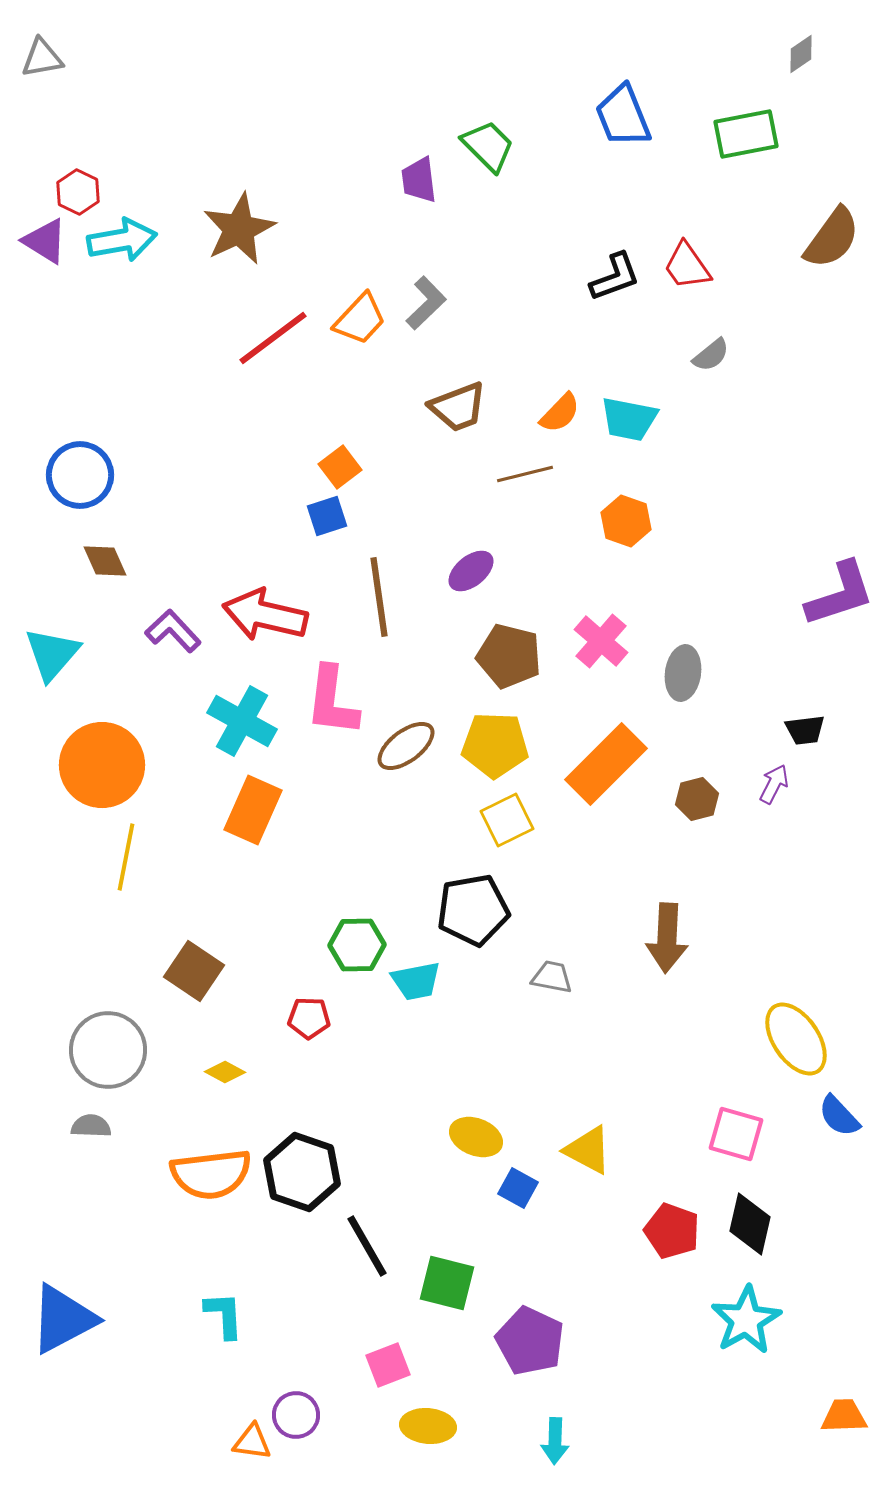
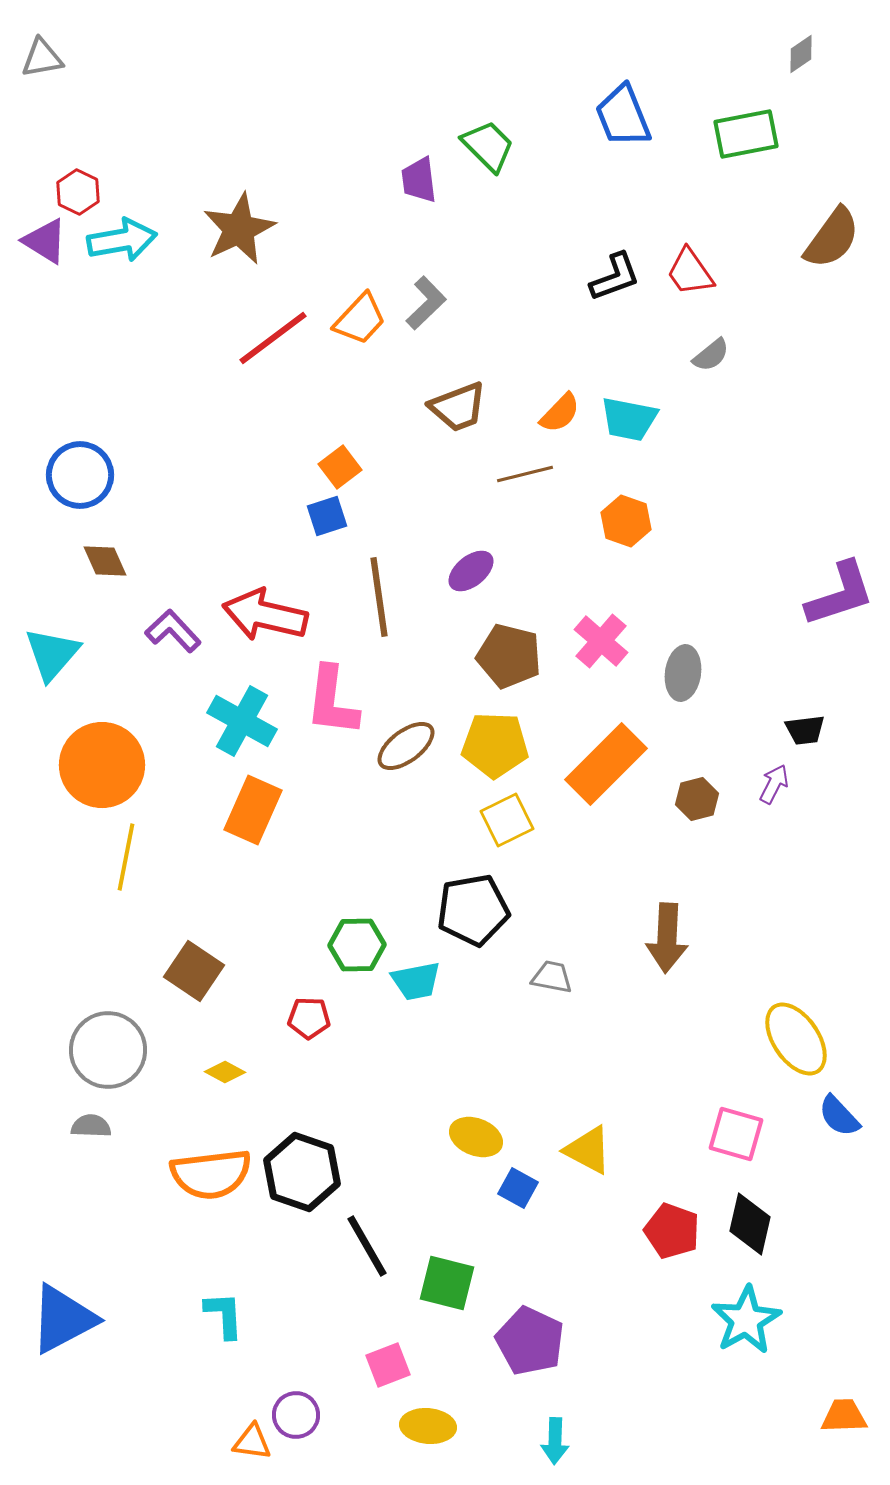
red trapezoid at (687, 266): moved 3 px right, 6 px down
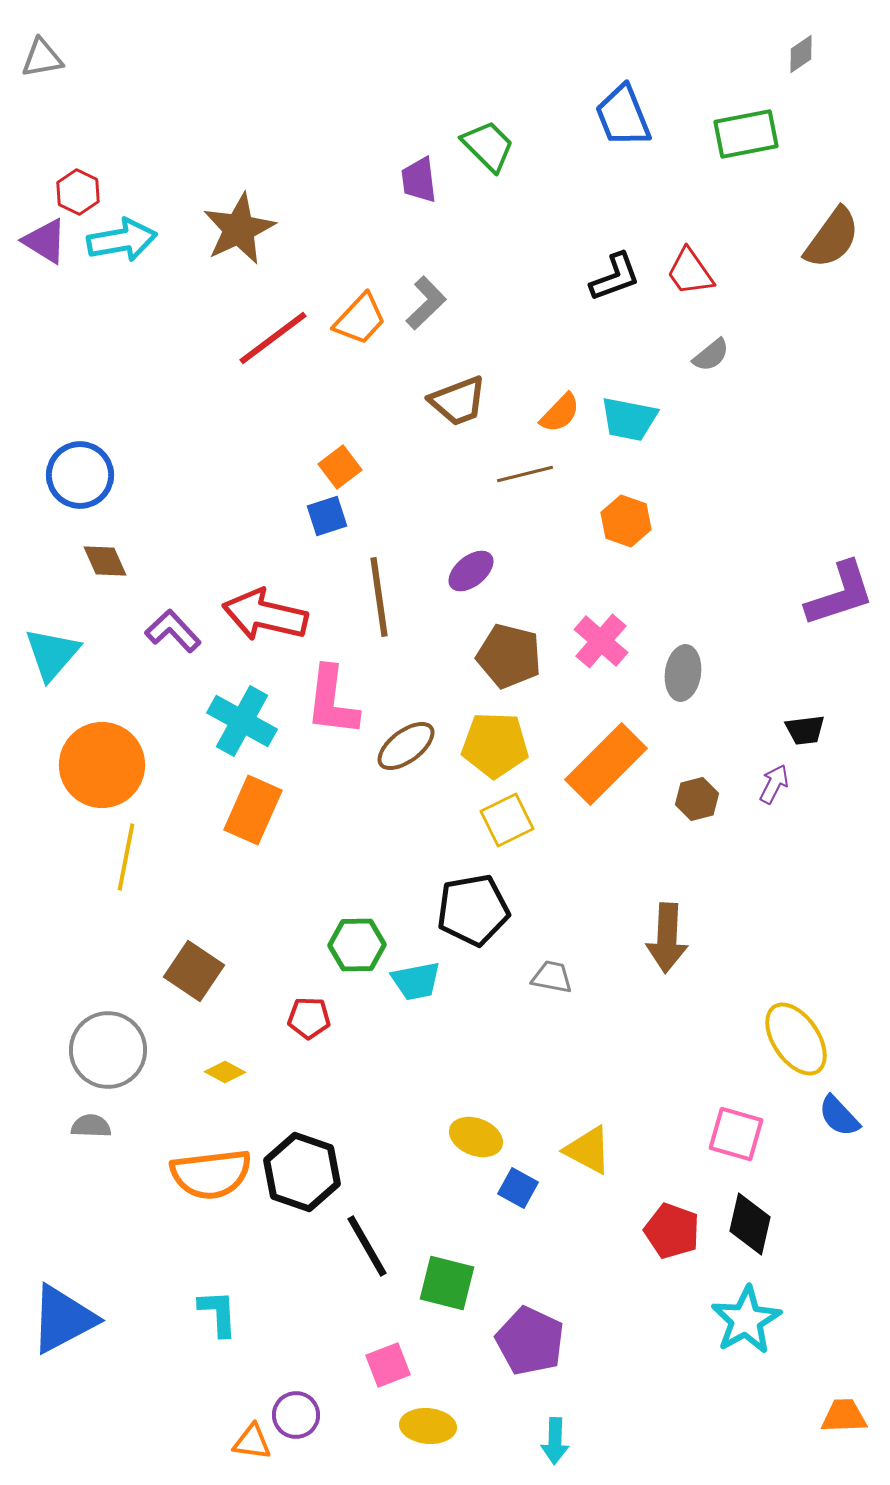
brown trapezoid at (458, 407): moved 6 px up
cyan L-shape at (224, 1315): moved 6 px left, 2 px up
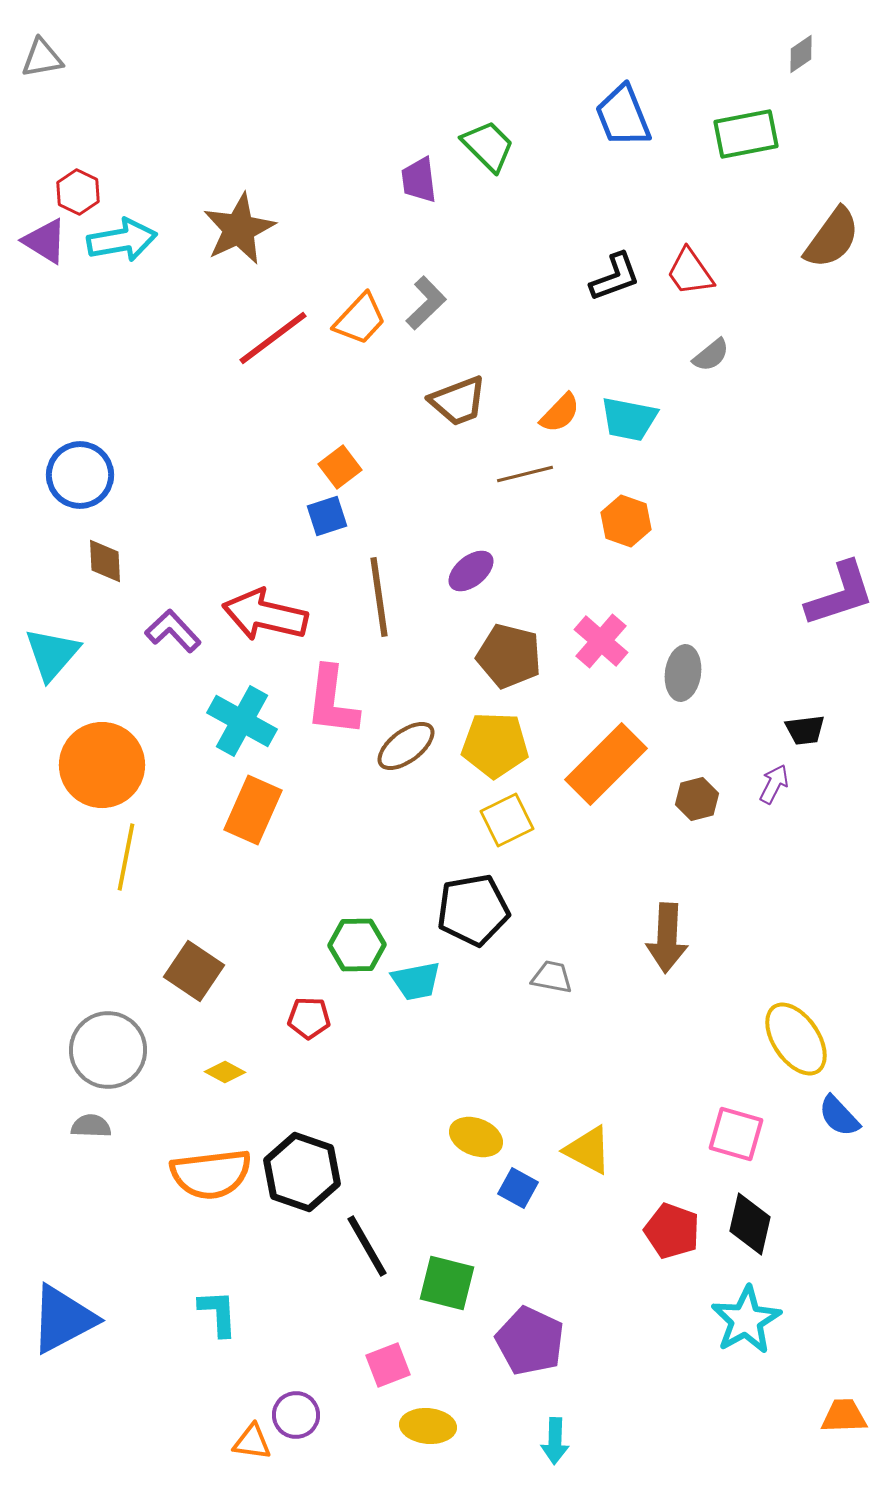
brown diamond at (105, 561): rotated 21 degrees clockwise
